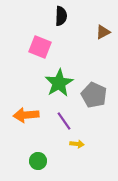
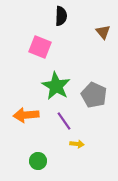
brown triangle: rotated 42 degrees counterclockwise
green star: moved 3 px left, 3 px down; rotated 12 degrees counterclockwise
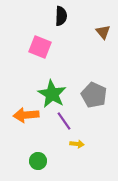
green star: moved 4 px left, 8 px down
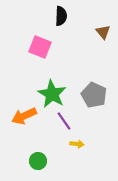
orange arrow: moved 2 px left, 1 px down; rotated 20 degrees counterclockwise
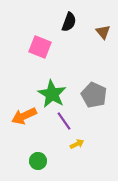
black semicircle: moved 8 px right, 6 px down; rotated 18 degrees clockwise
yellow arrow: rotated 32 degrees counterclockwise
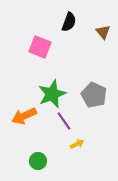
green star: rotated 20 degrees clockwise
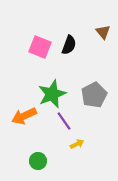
black semicircle: moved 23 px down
gray pentagon: rotated 20 degrees clockwise
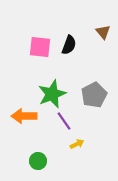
pink square: rotated 15 degrees counterclockwise
orange arrow: rotated 25 degrees clockwise
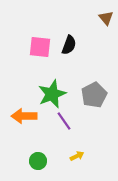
brown triangle: moved 3 px right, 14 px up
yellow arrow: moved 12 px down
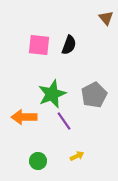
pink square: moved 1 px left, 2 px up
orange arrow: moved 1 px down
